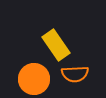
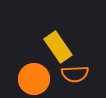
yellow rectangle: moved 2 px right, 2 px down
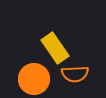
yellow rectangle: moved 3 px left, 1 px down
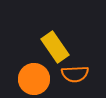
yellow rectangle: moved 1 px up
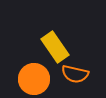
orange semicircle: rotated 16 degrees clockwise
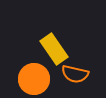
yellow rectangle: moved 1 px left, 2 px down
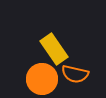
orange circle: moved 8 px right
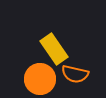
orange circle: moved 2 px left
